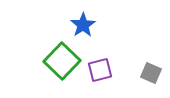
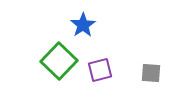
green square: moved 3 px left
gray square: rotated 20 degrees counterclockwise
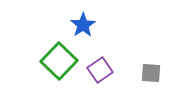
purple square: rotated 20 degrees counterclockwise
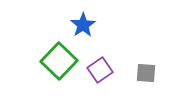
gray square: moved 5 px left
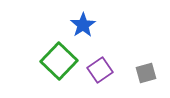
gray square: rotated 20 degrees counterclockwise
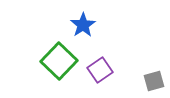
gray square: moved 8 px right, 8 px down
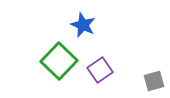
blue star: rotated 15 degrees counterclockwise
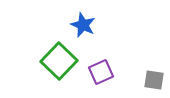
purple square: moved 1 px right, 2 px down; rotated 10 degrees clockwise
gray square: moved 1 px up; rotated 25 degrees clockwise
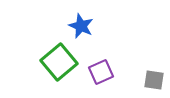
blue star: moved 2 px left, 1 px down
green square: moved 1 px down; rotated 6 degrees clockwise
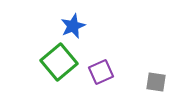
blue star: moved 8 px left; rotated 25 degrees clockwise
gray square: moved 2 px right, 2 px down
